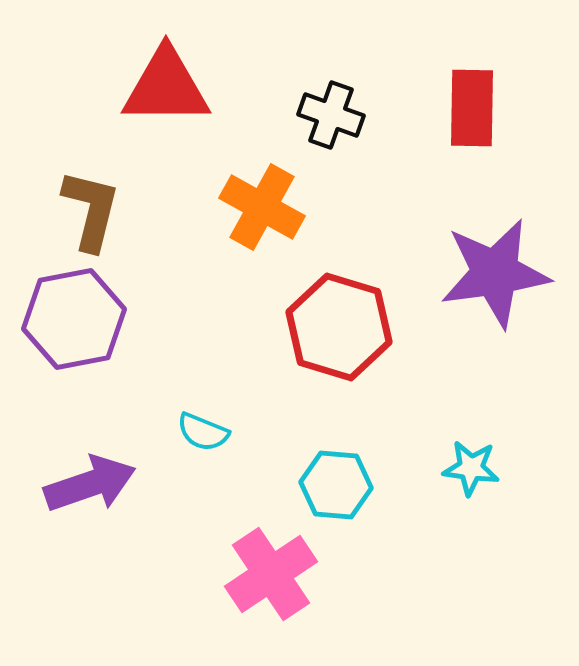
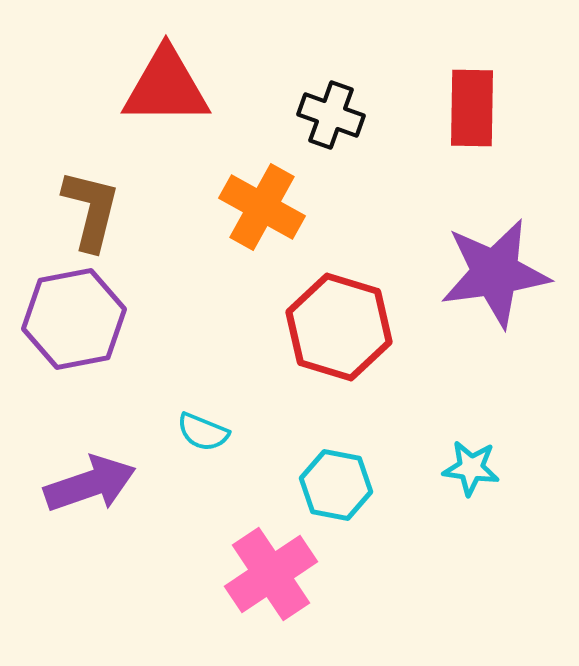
cyan hexagon: rotated 6 degrees clockwise
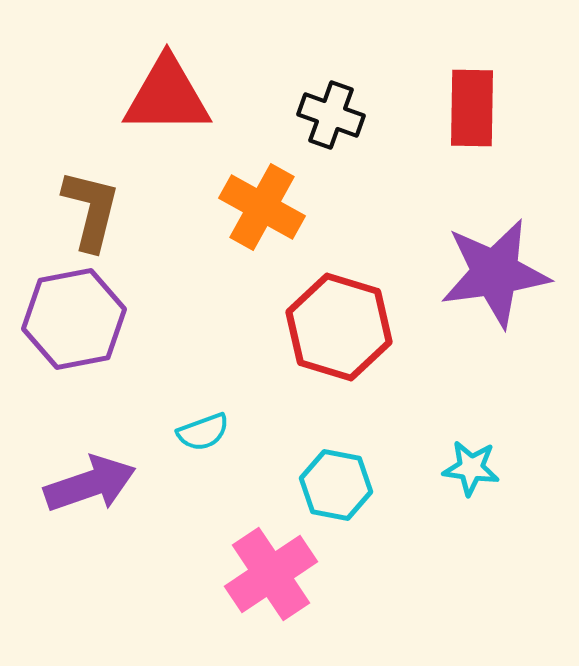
red triangle: moved 1 px right, 9 px down
cyan semicircle: rotated 42 degrees counterclockwise
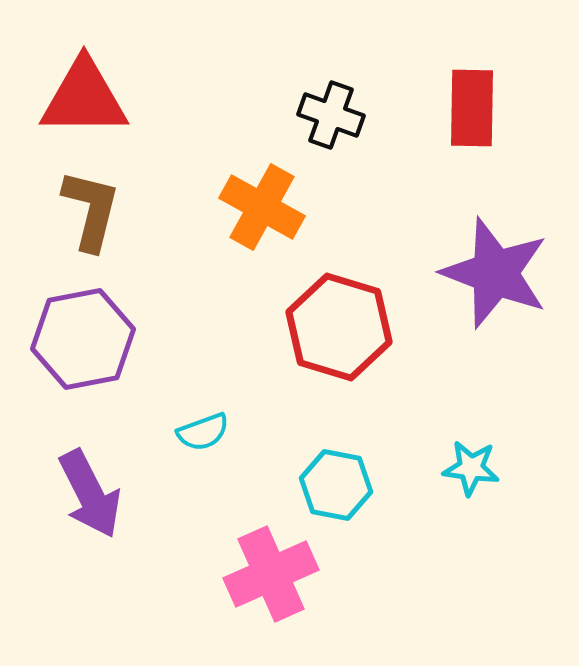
red triangle: moved 83 px left, 2 px down
purple star: rotated 29 degrees clockwise
purple hexagon: moved 9 px right, 20 px down
purple arrow: moved 10 px down; rotated 82 degrees clockwise
pink cross: rotated 10 degrees clockwise
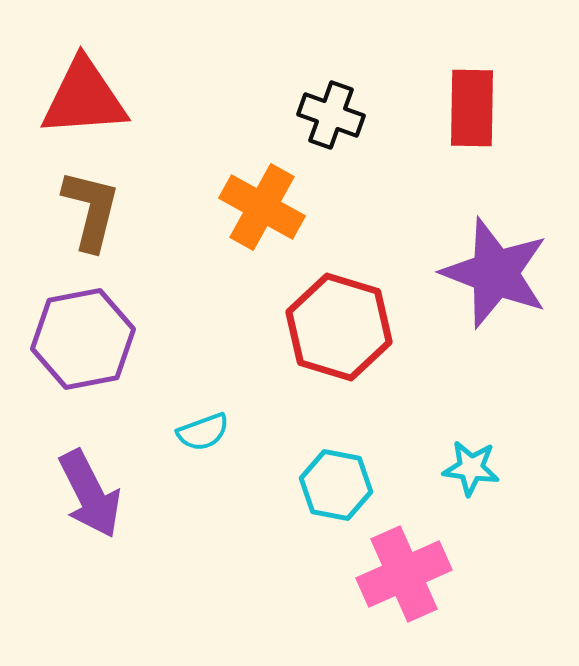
red triangle: rotated 4 degrees counterclockwise
pink cross: moved 133 px right
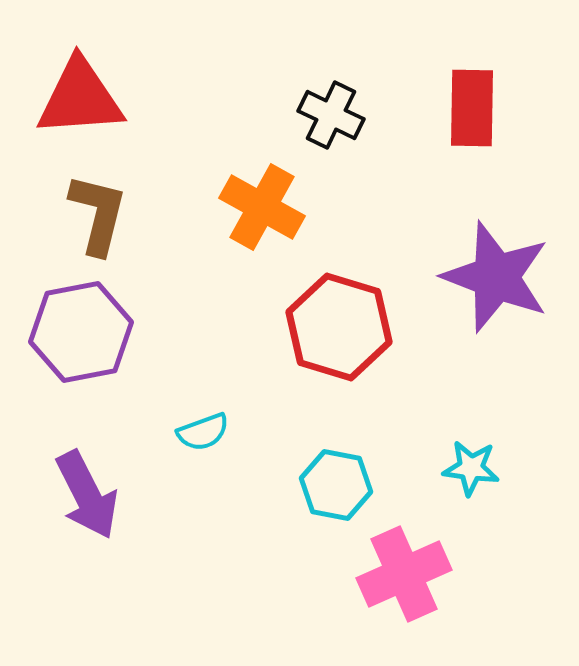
red triangle: moved 4 px left
black cross: rotated 6 degrees clockwise
brown L-shape: moved 7 px right, 4 px down
purple star: moved 1 px right, 4 px down
purple hexagon: moved 2 px left, 7 px up
purple arrow: moved 3 px left, 1 px down
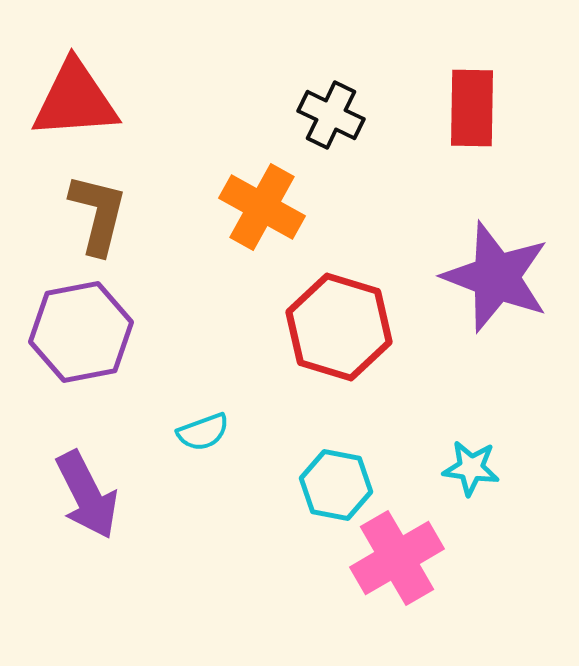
red triangle: moved 5 px left, 2 px down
pink cross: moved 7 px left, 16 px up; rotated 6 degrees counterclockwise
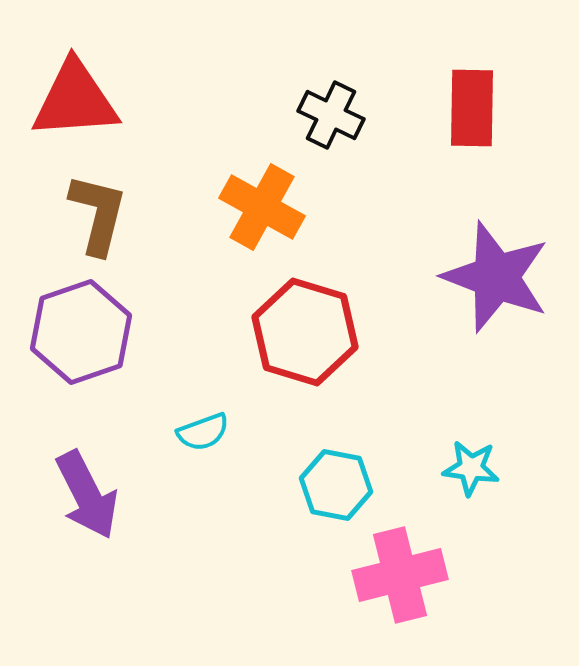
red hexagon: moved 34 px left, 5 px down
purple hexagon: rotated 8 degrees counterclockwise
pink cross: moved 3 px right, 17 px down; rotated 16 degrees clockwise
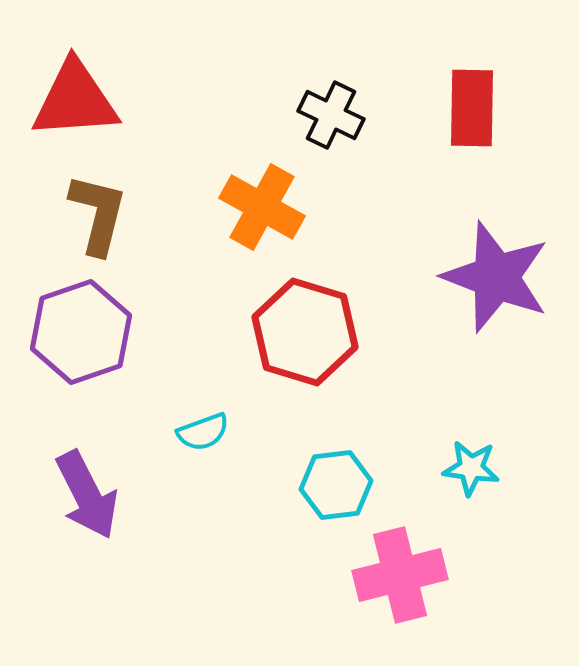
cyan hexagon: rotated 18 degrees counterclockwise
